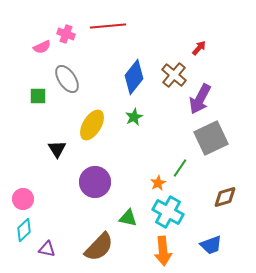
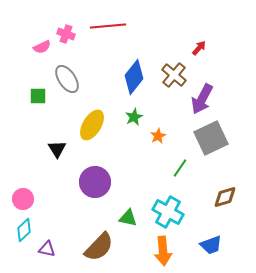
purple arrow: moved 2 px right
orange star: moved 47 px up
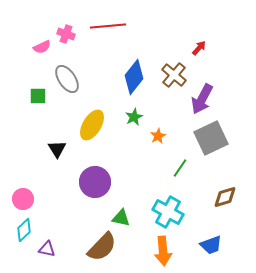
green triangle: moved 7 px left
brown semicircle: moved 3 px right
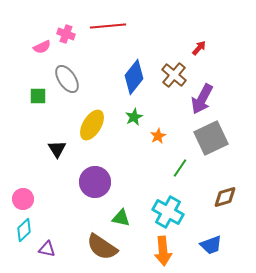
brown semicircle: rotated 80 degrees clockwise
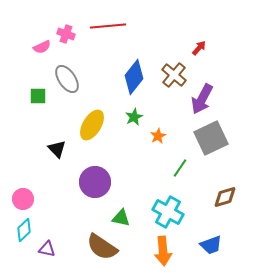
black triangle: rotated 12 degrees counterclockwise
